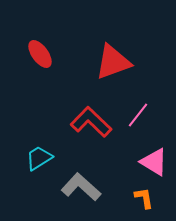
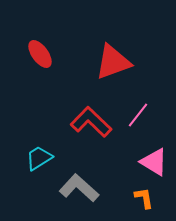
gray L-shape: moved 2 px left, 1 px down
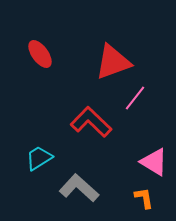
pink line: moved 3 px left, 17 px up
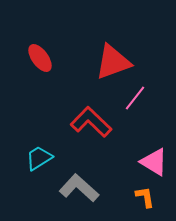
red ellipse: moved 4 px down
orange L-shape: moved 1 px right, 1 px up
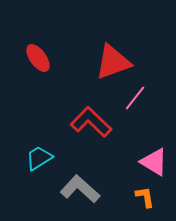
red ellipse: moved 2 px left
gray L-shape: moved 1 px right, 1 px down
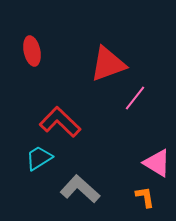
red ellipse: moved 6 px left, 7 px up; rotated 24 degrees clockwise
red triangle: moved 5 px left, 2 px down
red L-shape: moved 31 px left
pink triangle: moved 3 px right, 1 px down
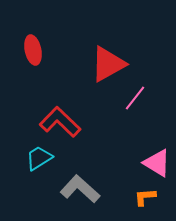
red ellipse: moved 1 px right, 1 px up
red triangle: rotated 9 degrees counterclockwise
orange L-shape: rotated 85 degrees counterclockwise
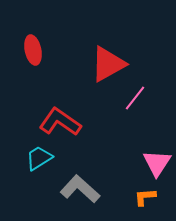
red L-shape: rotated 9 degrees counterclockwise
pink triangle: rotated 32 degrees clockwise
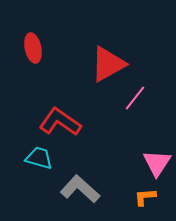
red ellipse: moved 2 px up
cyan trapezoid: rotated 48 degrees clockwise
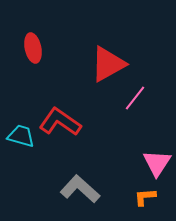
cyan trapezoid: moved 18 px left, 22 px up
